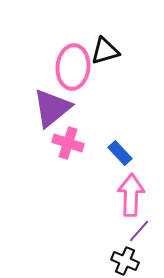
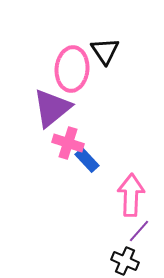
black triangle: rotated 48 degrees counterclockwise
pink ellipse: moved 1 px left, 2 px down
blue rectangle: moved 33 px left, 7 px down
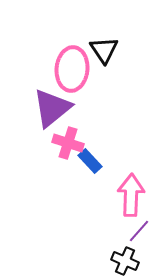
black triangle: moved 1 px left, 1 px up
blue rectangle: moved 3 px right, 1 px down
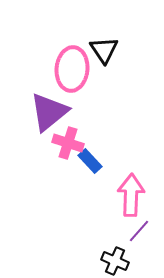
purple triangle: moved 3 px left, 4 px down
black cross: moved 10 px left
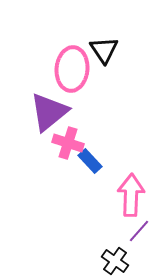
black cross: rotated 12 degrees clockwise
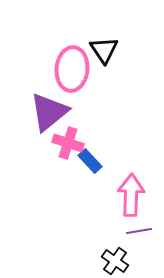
purple line: rotated 40 degrees clockwise
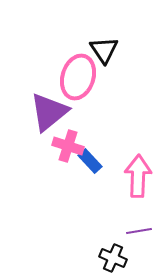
pink ellipse: moved 6 px right, 8 px down; rotated 12 degrees clockwise
pink cross: moved 3 px down
pink arrow: moved 7 px right, 19 px up
black cross: moved 2 px left, 3 px up; rotated 12 degrees counterclockwise
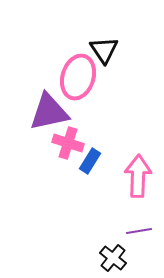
purple triangle: rotated 27 degrees clockwise
pink cross: moved 3 px up
blue rectangle: rotated 75 degrees clockwise
black cross: rotated 16 degrees clockwise
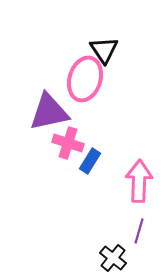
pink ellipse: moved 7 px right, 2 px down
pink arrow: moved 1 px right, 5 px down
purple line: rotated 65 degrees counterclockwise
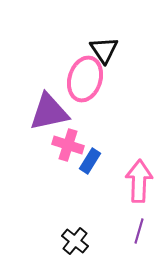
pink cross: moved 2 px down
black cross: moved 38 px left, 17 px up
